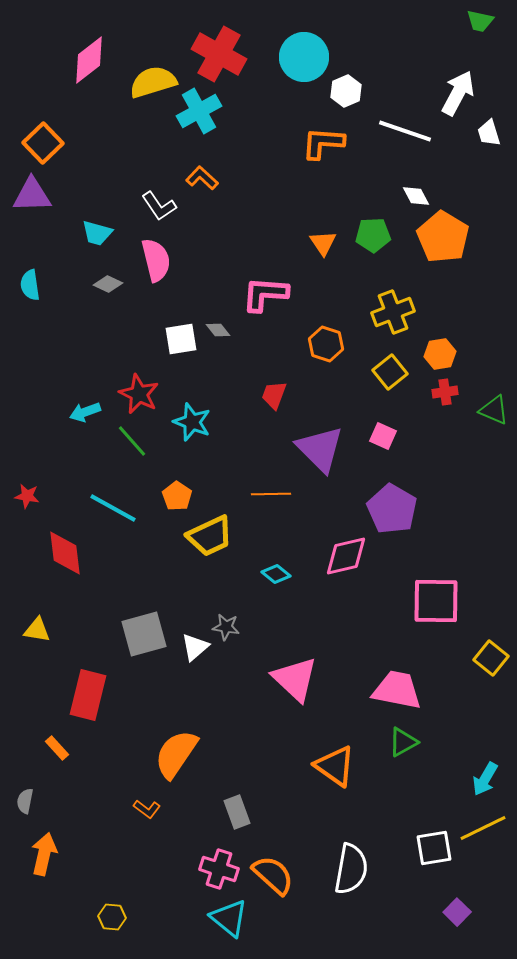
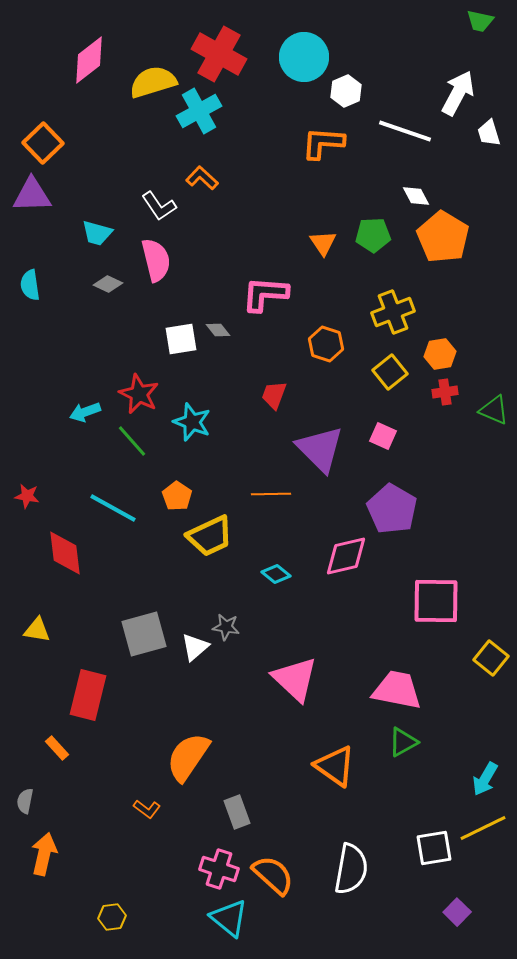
orange semicircle at (176, 754): moved 12 px right, 3 px down
yellow hexagon at (112, 917): rotated 12 degrees counterclockwise
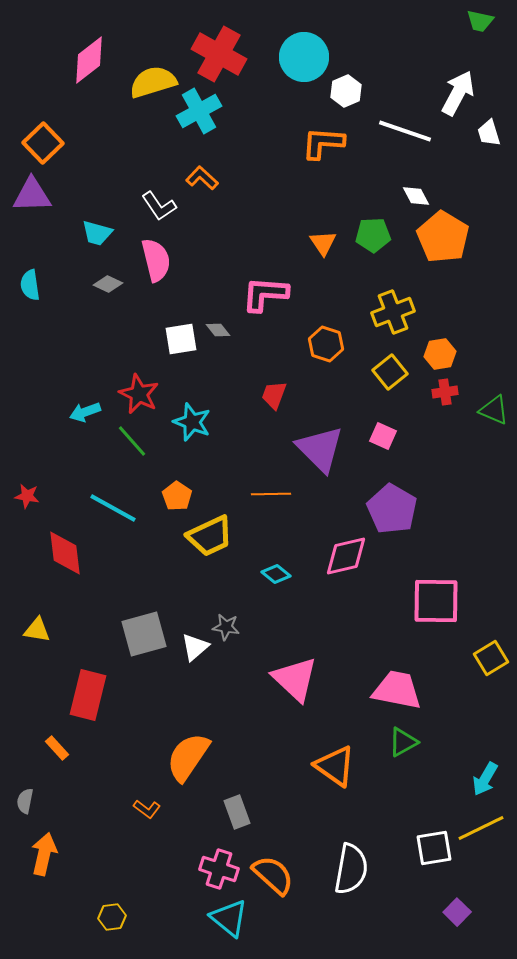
yellow square at (491, 658): rotated 20 degrees clockwise
yellow line at (483, 828): moved 2 px left
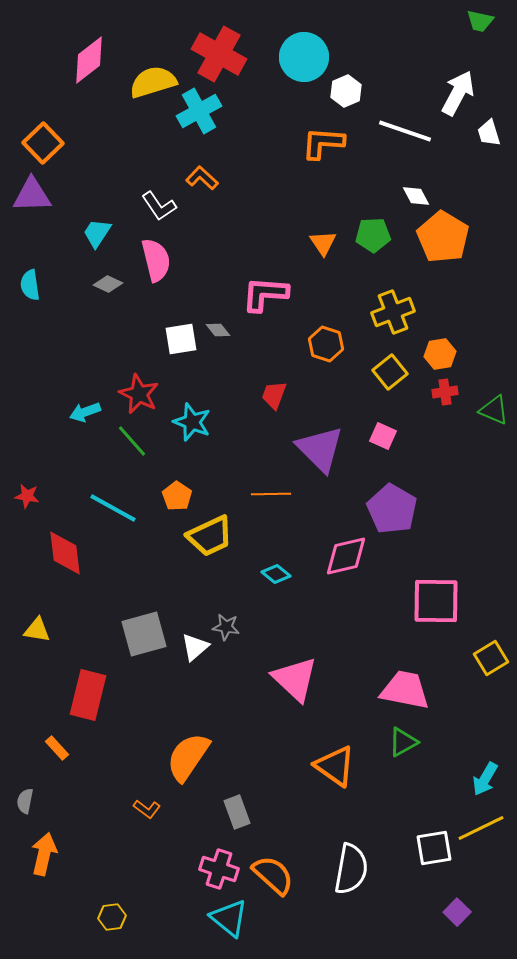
cyan trapezoid at (97, 233): rotated 108 degrees clockwise
pink trapezoid at (397, 690): moved 8 px right
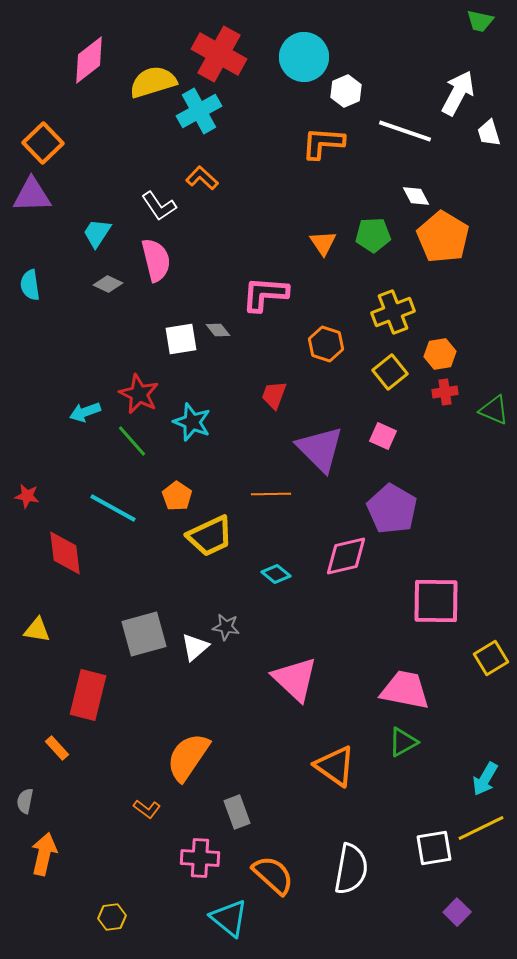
pink cross at (219, 869): moved 19 px left, 11 px up; rotated 15 degrees counterclockwise
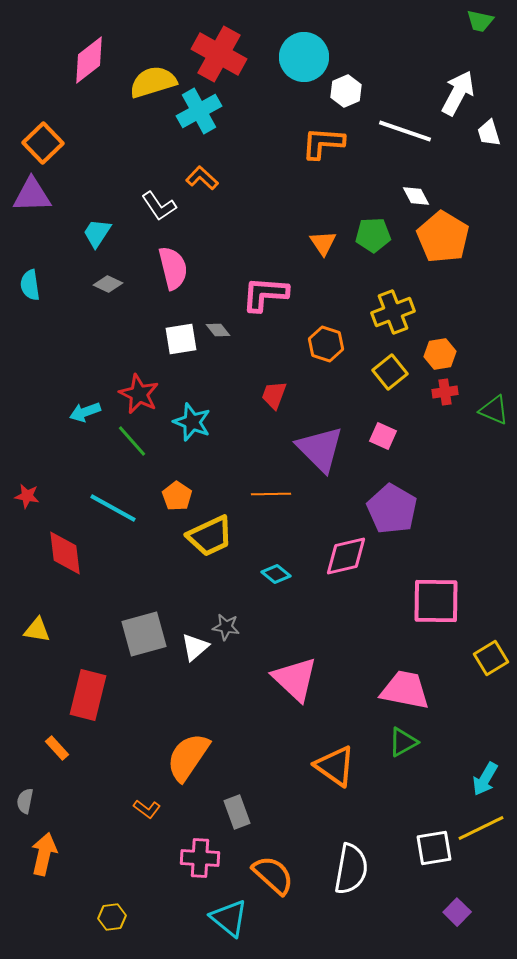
pink semicircle at (156, 260): moved 17 px right, 8 px down
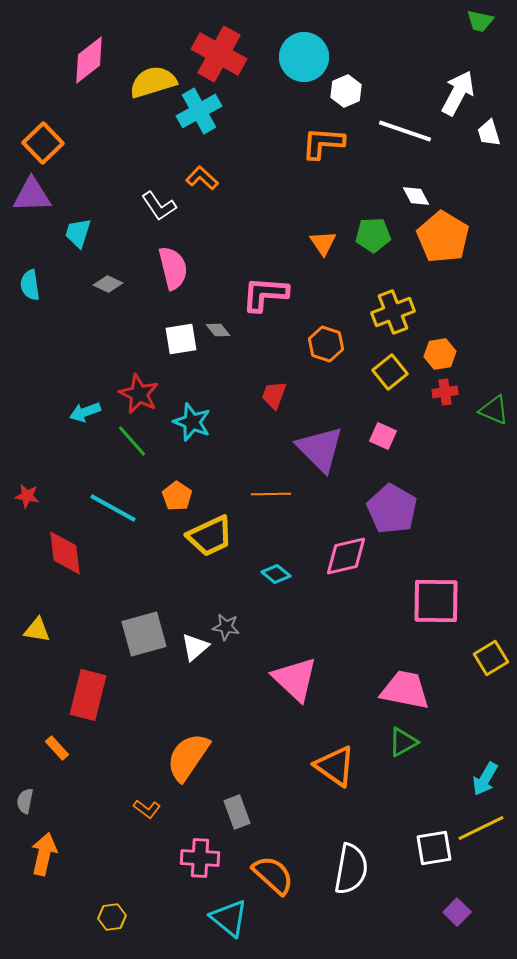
cyan trapezoid at (97, 233): moved 19 px left; rotated 16 degrees counterclockwise
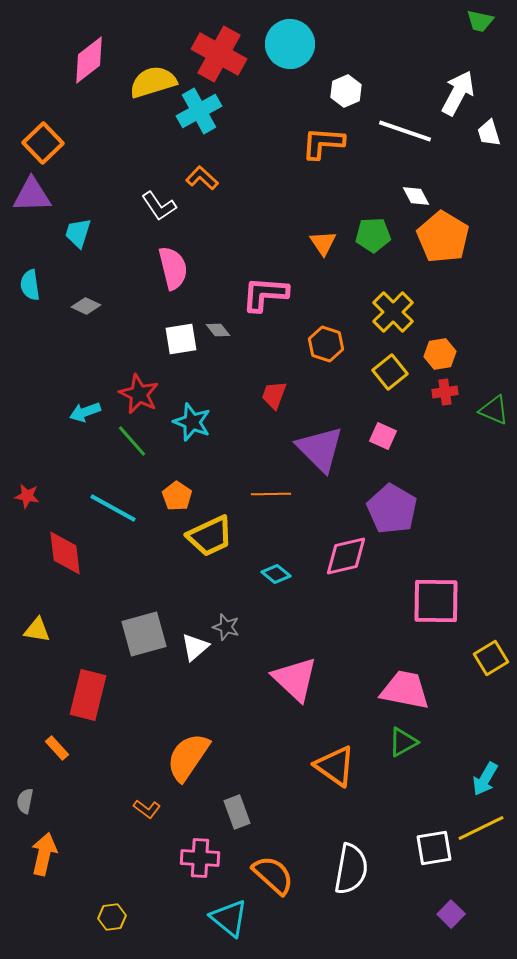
cyan circle at (304, 57): moved 14 px left, 13 px up
gray diamond at (108, 284): moved 22 px left, 22 px down
yellow cross at (393, 312): rotated 24 degrees counterclockwise
gray star at (226, 627): rotated 8 degrees clockwise
purple square at (457, 912): moved 6 px left, 2 px down
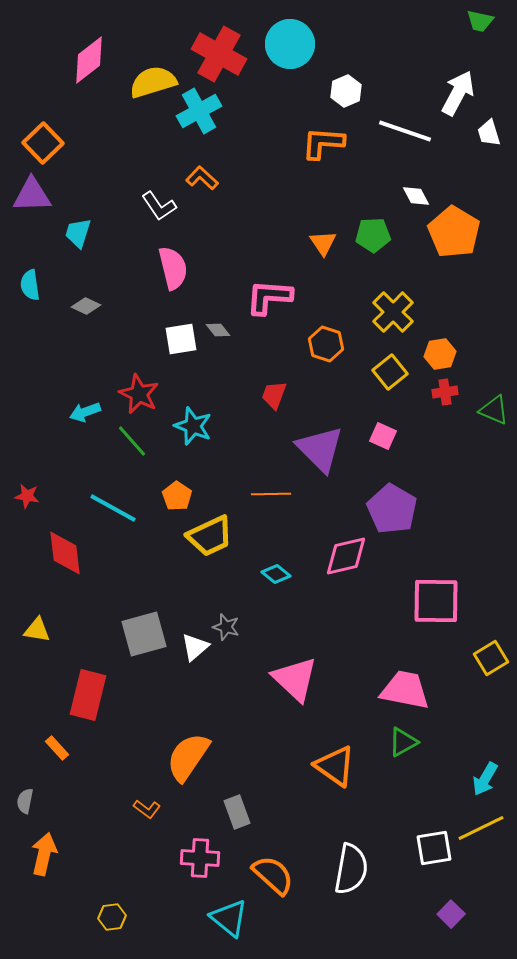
orange pentagon at (443, 237): moved 11 px right, 5 px up
pink L-shape at (265, 294): moved 4 px right, 3 px down
cyan star at (192, 422): moved 1 px right, 4 px down
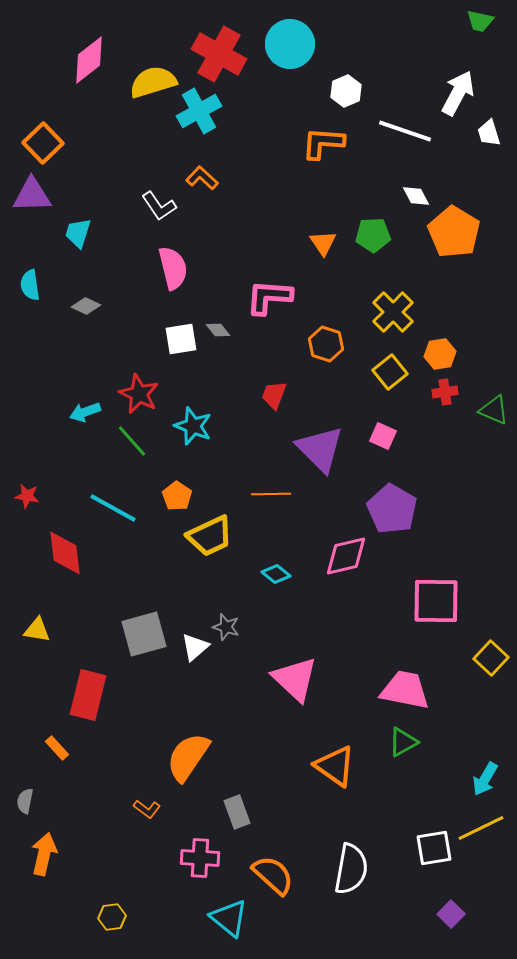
yellow square at (491, 658): rotated 16 degrees counterclockwise
